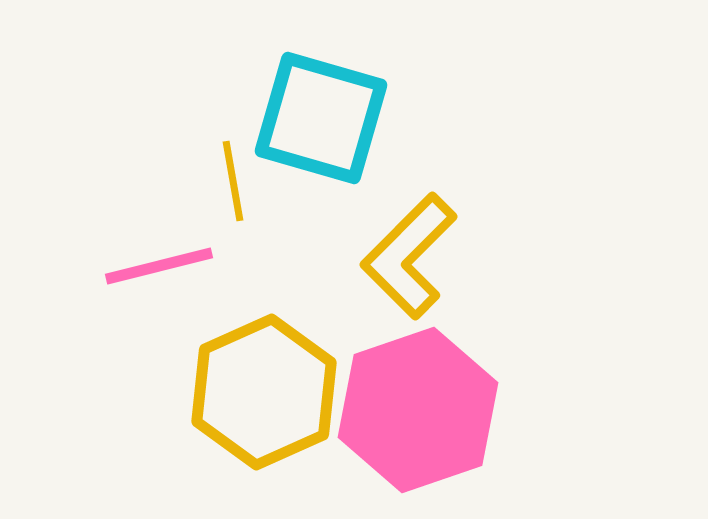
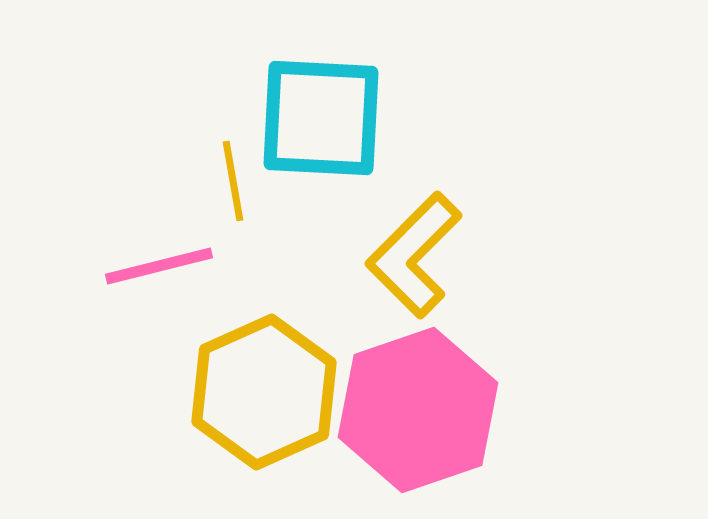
cyan square: rotated 13 degrees counterclockwise
yellow L-shape: moved 5 px right, 1 px up
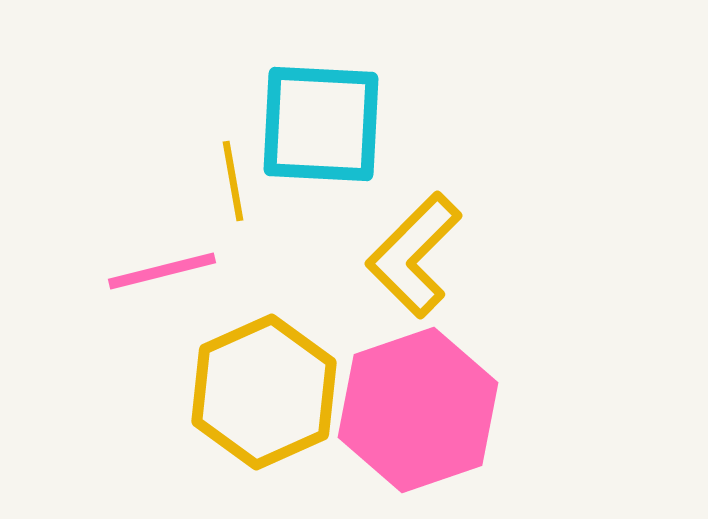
cyan square: moved 6 px down
pink line: moved 3 px right, 5 px down
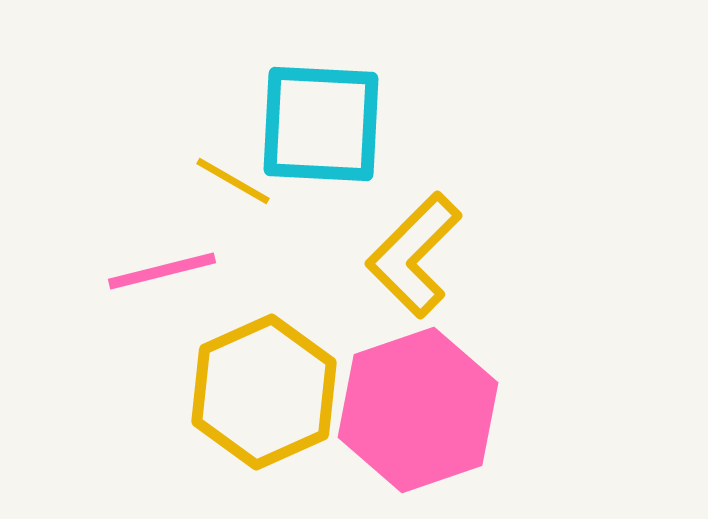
yellow line: rotated 50 degrees counterclockwise
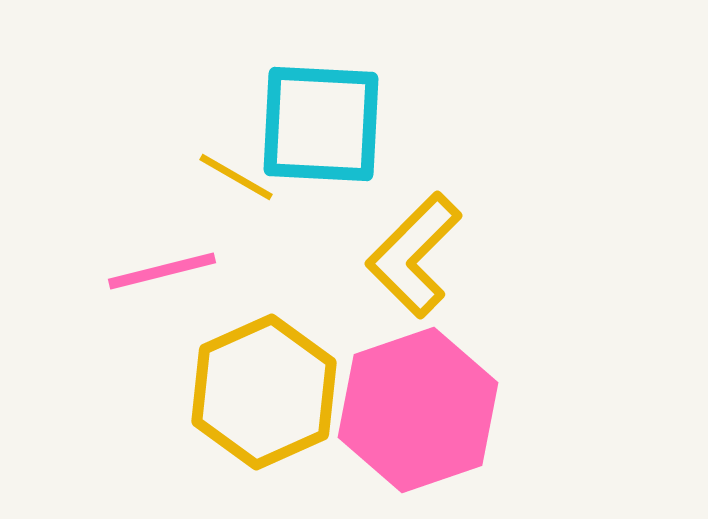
yellow line: moved 3 px right, 4 px up
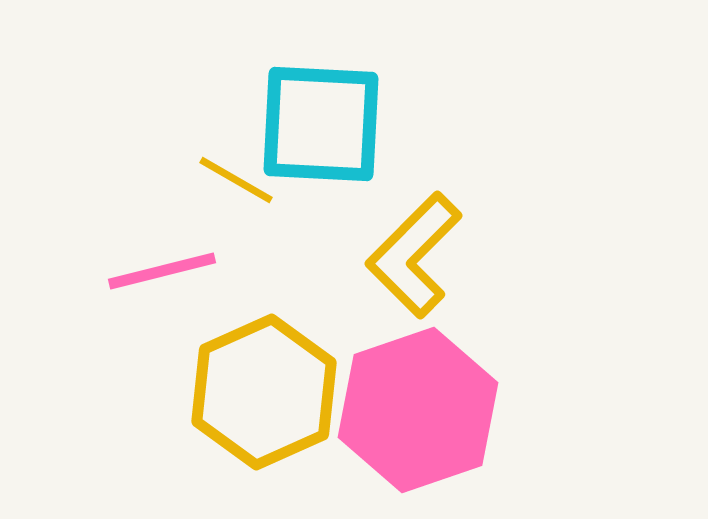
yellow line: moved 3 px down
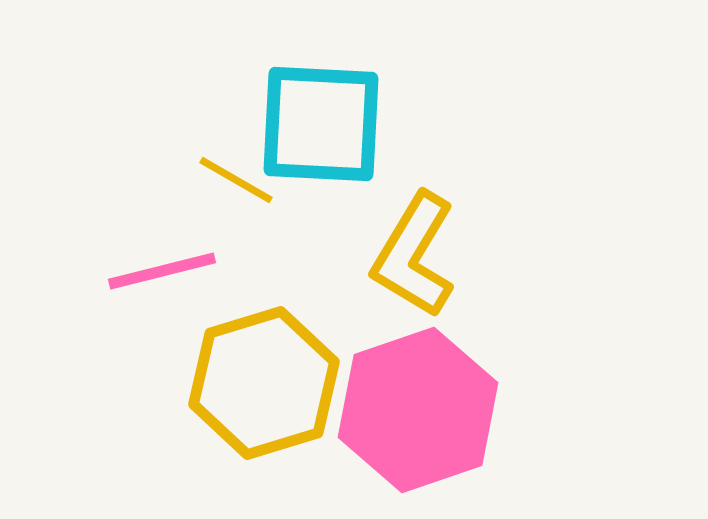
yellow L-shape: rotated 14 degrees counterclockwise
yellow hexagon: moved 9 px up; rotated 7 degrees clockwise
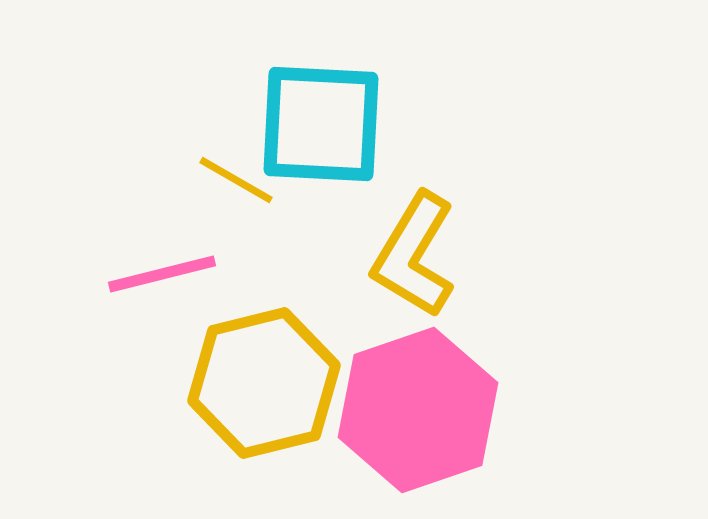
pink line: moved 3 px down
yellow hexagon: rotated 3 degrees clockwise
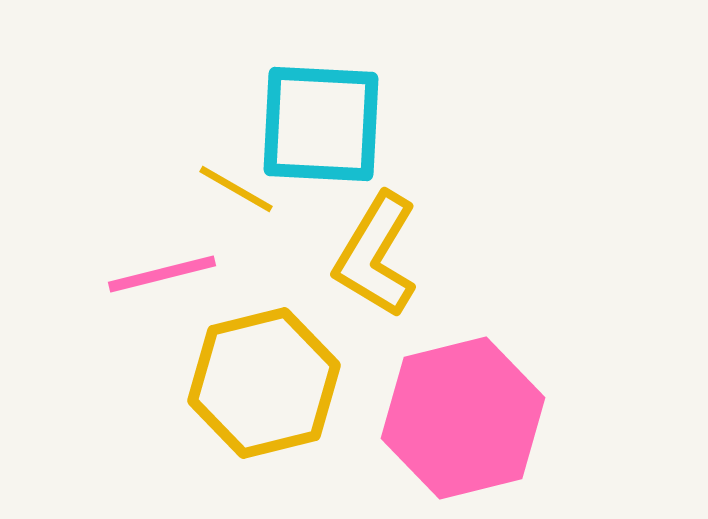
yellow line: moved 9 px down
yellow L-shape: moved 38 px left
pink hexagon: moved 45 px right, 8 px down; rotated 5 degrees clockwise
